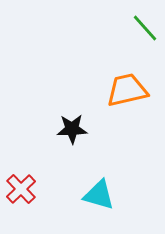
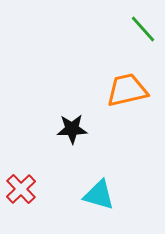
green line: moved 2 px left, 1 px down
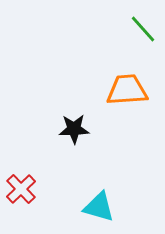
orange trapezoid: rotated 9 degrees clockwise
black star: moved 2 px right
cyan triangle: moved 12 px down
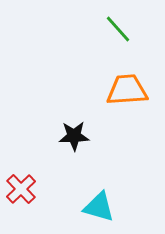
green line: moved 25 px left
black star: moved 7 px down
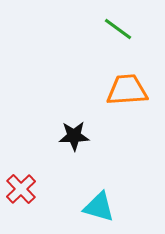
green line: rotated 12 degrees counterclockwise
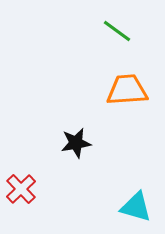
green line: moved 1 px left, 2 px down
black star: moved 2 px right, 7 px down; rotated 8 degrees counterclockwise
cyan triangle: moved 37 px right
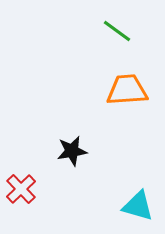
black star: moved 4 px left, 8 px down
cyan triangle: moved 2 px right, 1 px up
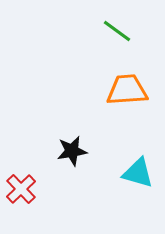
cyan triangle: moved 33 px up
